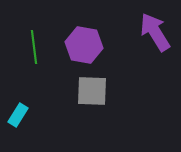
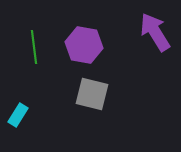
gray square: moved 3 px down; rotated 12 degrees clockwise
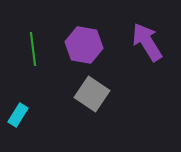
purple arrow: moved 8 px left, 10 px down
green line: moved 1 px left, 2 px down
gray square: rotated 20 degrees clockwise
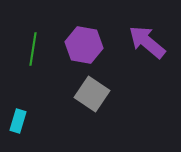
purple arrow: rotated 18 degrees counterclockwise
green line: rotated 16 degrees clockwise
cyan rectangle: moved 6 px down; rotated 15 degrees counterclockwise
